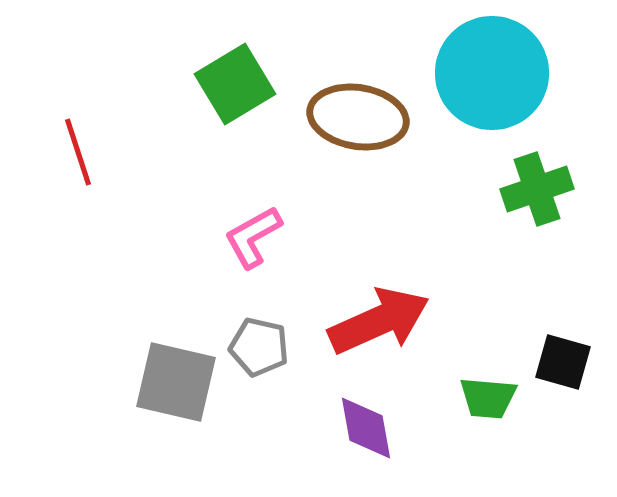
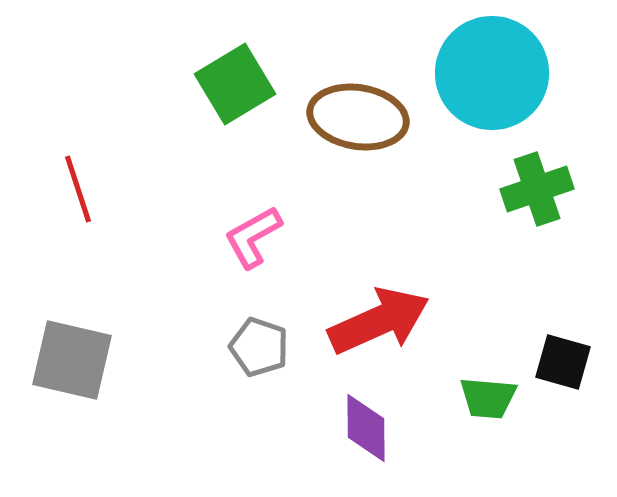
red line: moved 37 px down
gray pentagon: rotated 6 degrees clockwise
gray square: moved 104 px left, 22 px up
purple diamond: rotated 10 degrees clockwise
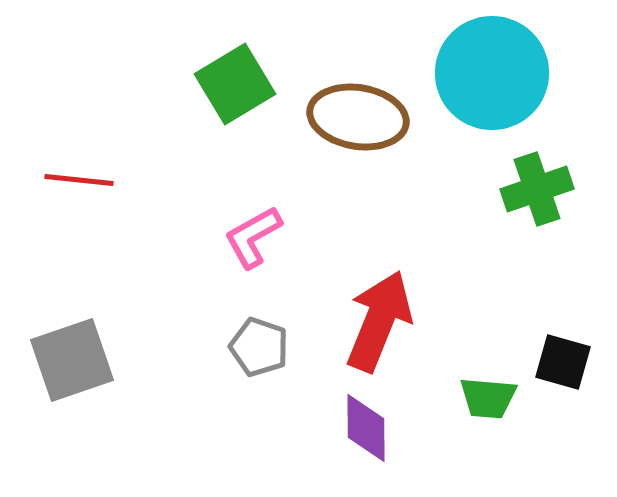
red line: moved 1 px right, 9 px up; rotated 66 degrees counterclockwise
red arrow: rotated 44 degrees counterclockwise
gray square: rotated 32 degrees counterclockwise
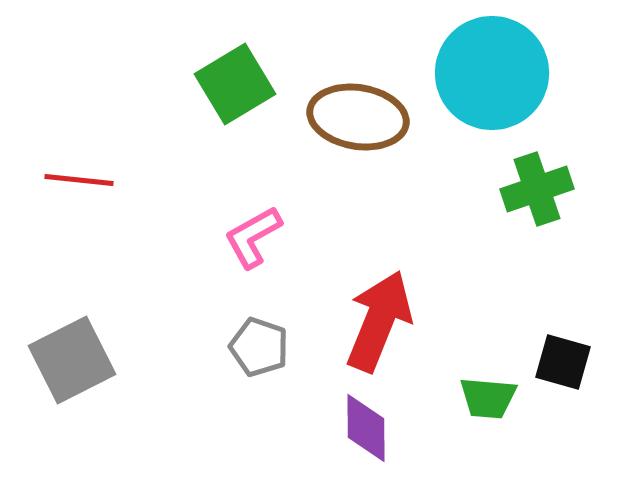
gray square: rotated 8 degrees counterclockwise
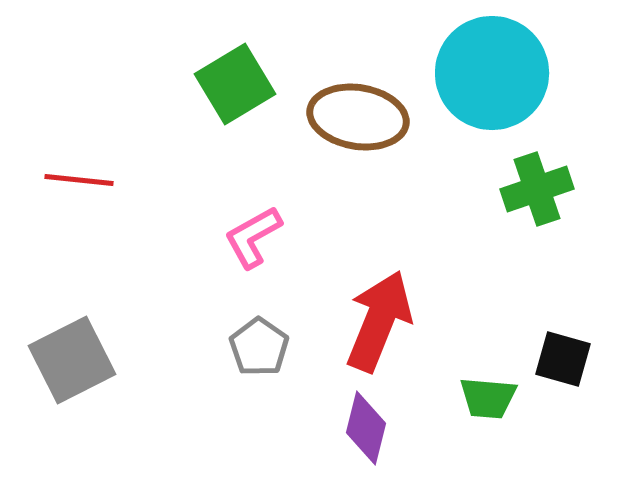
gray pentagon: rotated 16 degrees clockwise
black square: moved 3 px up
purple diamond: rotated 14 degrees clockwise
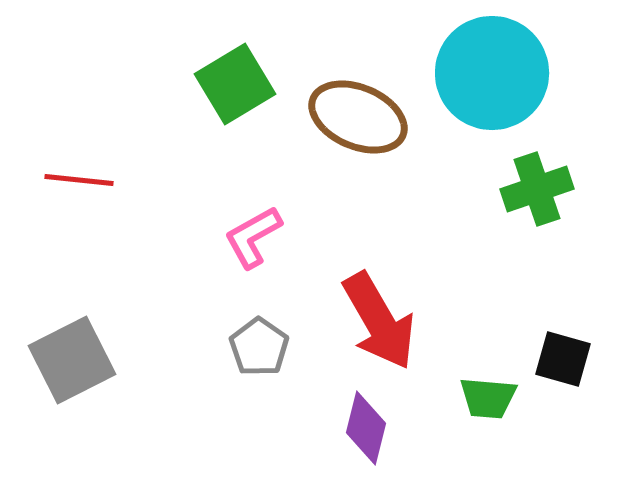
brown ellipse: rotated 14 degrees clockwise
red arrow: rotated 128 degrees clockwise
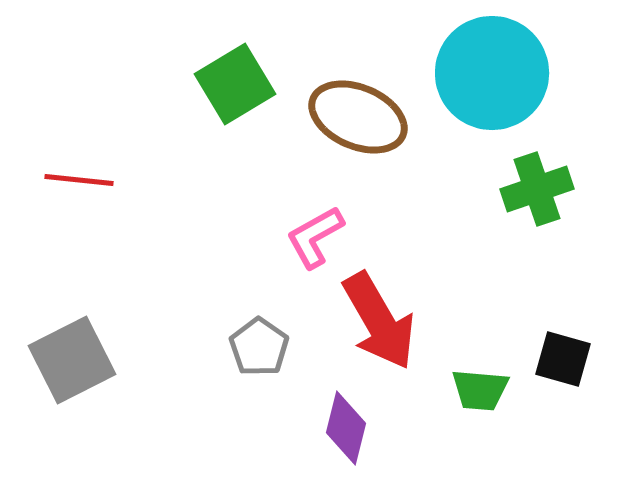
pink L-shape: moved 62 px right
green trapezoid: moved 8 px left, 8 px up
purple diamond: moved 20 px left
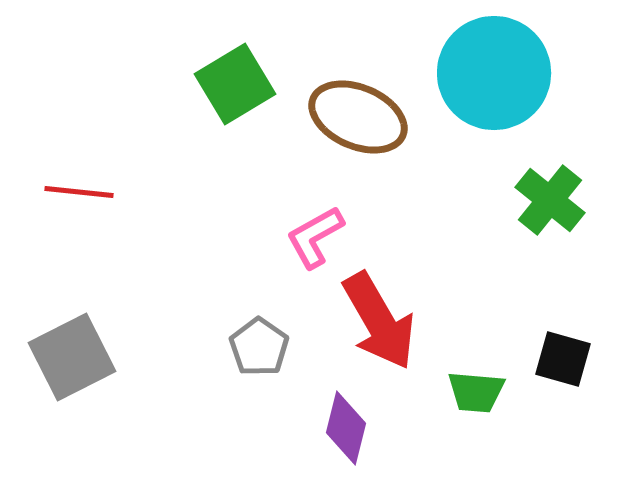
cyan circle: moved 2 px right
red line: moved 12 px down
green cross: moved 13 px right, 11 px down; rotated 32 degrees counterclockwise
gray square: moved 3 px up
green trapezoid: moved 4 px left, 2 px down
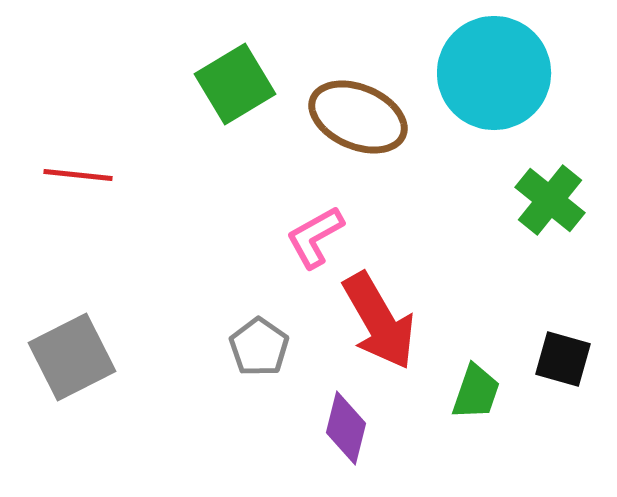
red line: moved 1 px left, 17 px up
green trapezoid: rotated 76 degrees counterclockwise
